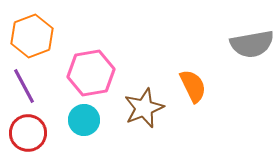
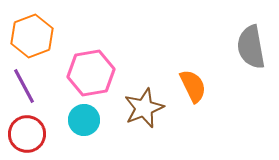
gray semicircle: moved 1 px left, 3 px down; rotated 90 degrees clockwise
red circle: moved 1 px left, 1 px down
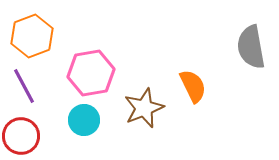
red circle: moved 6 px left, 2 px down
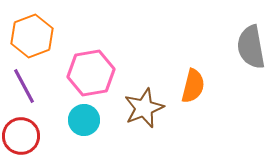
orange semicircle: rotated 40 degrees clockwise
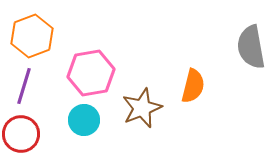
purple line: rotated 45 degrees clockwise
brown star: moved 2 px left
red circle: moved 2 px up
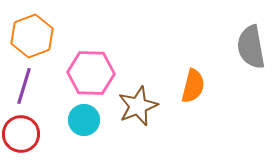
pink hexagon: rotated 12 degrees clockwise
brown star: moved 4 px left, 2 px up
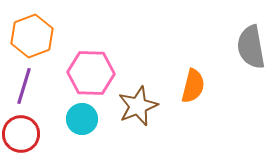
cyan circle: moved 2 px left, 1 px up
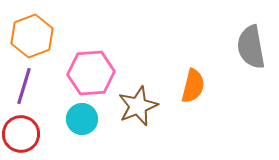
pink hexagon: rotated 6 degrees counterclockwise
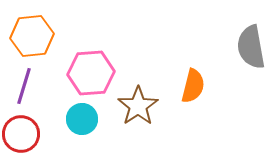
orange hexagon: rotated 15 degrees clockwise
brown star: rotated 12 degrees counterclockwise
